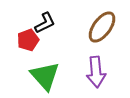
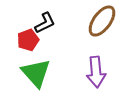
brown ellipse: moved 6 px up
green triangle: moved 9 px left, 3 px up
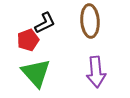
brown ellipse: moved 12 px left; rotated 40 degrees counterclockwise
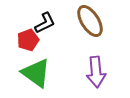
brown ellipse: rotated 28 degrees counterclockwise
green triangle: rotated 12 degrees counterclockwise
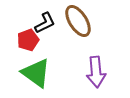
brown ellipse: moved 12 px left
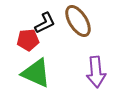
red pentagon: rotated 15 degrees clockwise
green triangle: rotated 12 degrees counterclockwise
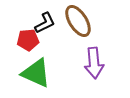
purple arrow: moved 2 px left, 9 px up
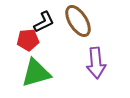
black L-shape: moved 1 px left, 1 px up
purple arrow: moved 2 px right
green triangle: rotated 40 degrees counterclockwise
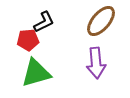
brown ellipse: moved 23 px right; rotated 72 degrees clockwise
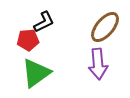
brown ellipse: moved 4 px right, 6 px down
purple arrow: moved 2 px right, 1 px down
green triangle: rotated 20 degrees counterclockwise
